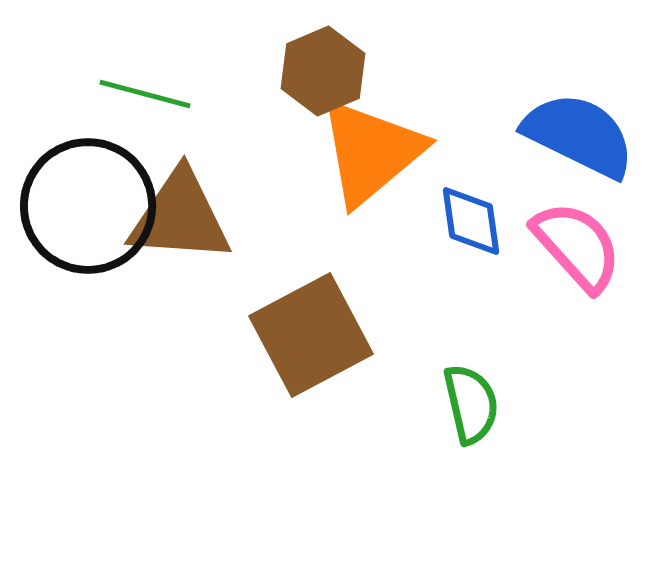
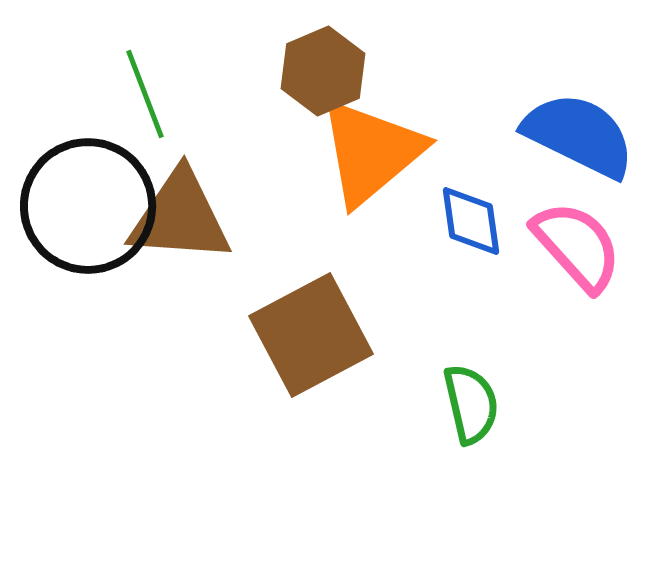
green line: rotated 54 degrees clockwise
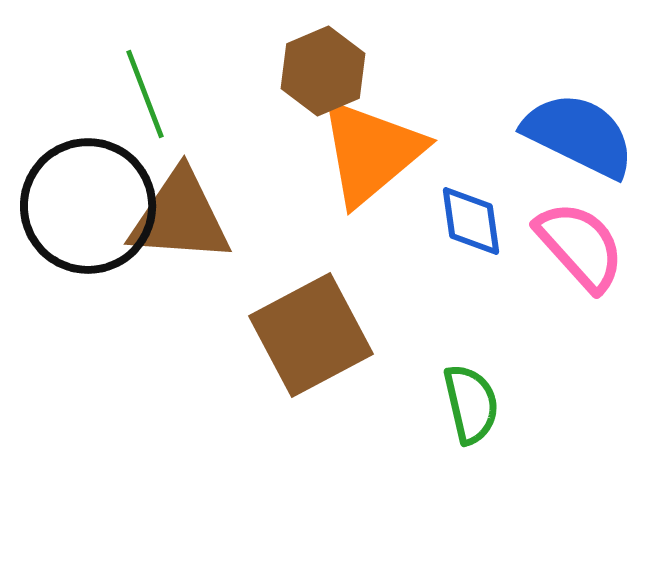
pink semicircle: moved 3 px right
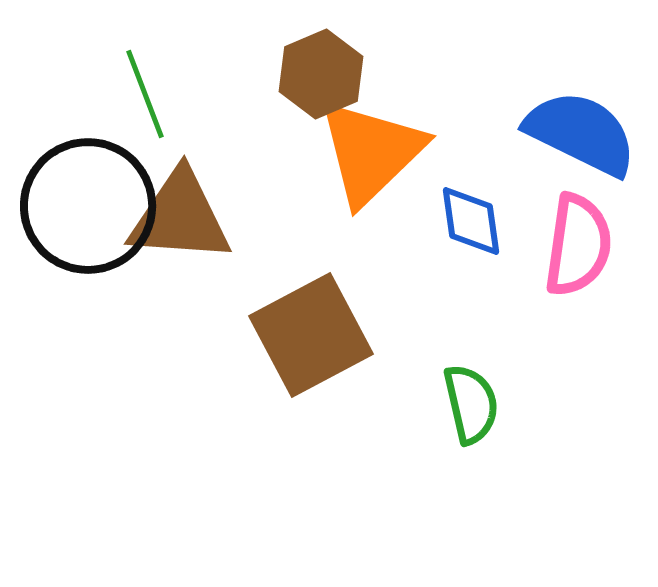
brown hexagon: moved 2 px left, 3 px down
blue semicircle: moved 2 px right, 2 px up
orange triangle: rotated 4 degrees counterclockwise
pink semicircle: moved 2 px left, 1 px up; rotated 50 degrees clockwise
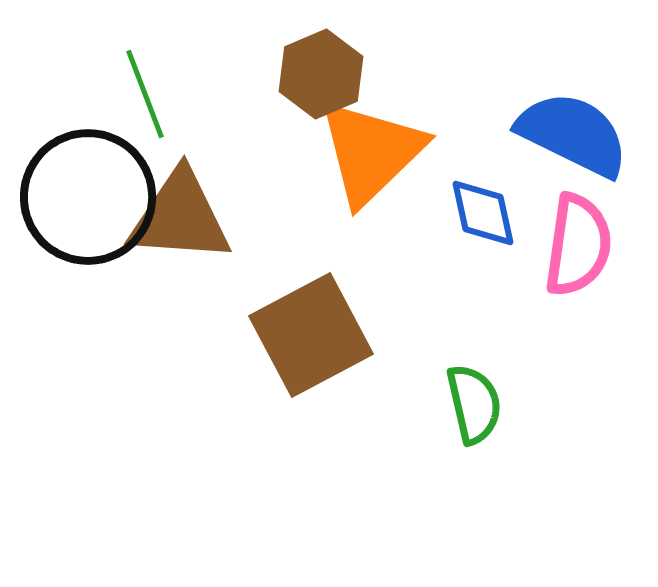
blue semicircle: moved 8 px left, 1 px down
black circle: moved 9 px up
blue diamond: moved 12 px right, 8 px up; rotated 4 degrees counterclockwise
green semicircle: moved 3 px right
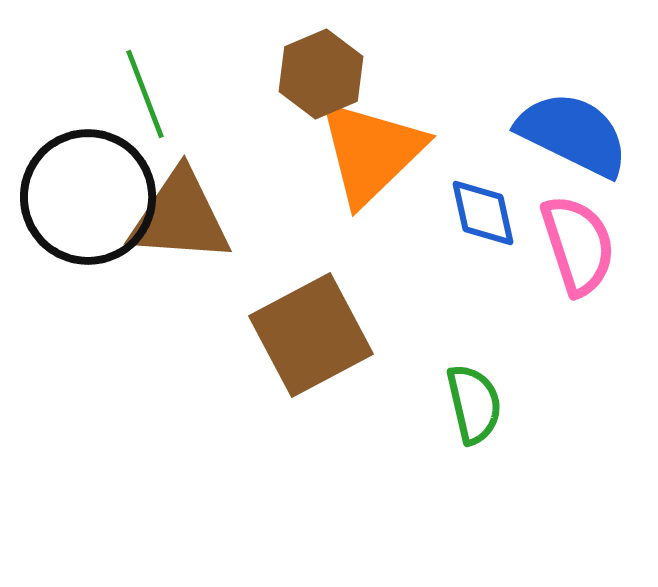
pink semicircle: rotated 26 degrees counterclockwise
